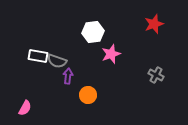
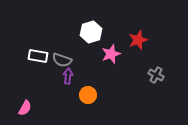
red star: moved 16 px left, 16 px down
white hexagon: moved 2 px left; rotated 10 degrees counterclockwise
gray semicircle: moved 5 px right, 1 px up
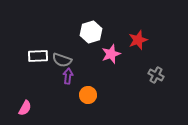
white rectangle: rotated 12 degrees counterclockwise
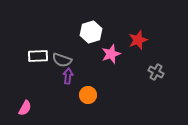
gray cross: moved 3 px up
